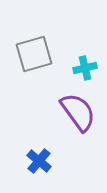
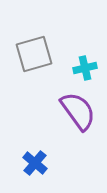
purple semicircle: moved 1 px up
blue cross: moved 4 px left, 2 px down
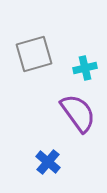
purple semicircle: moved 2 px down
blue cross: moved 13 px right, 1 px up
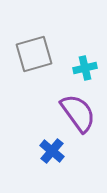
blue cross: moved 4 px right, 11 px up
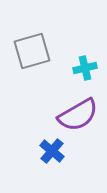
gray square: moved 2 px left, 3 px up
purple semicircle: moved 2 px down; rotated 96 degrees clockwise
